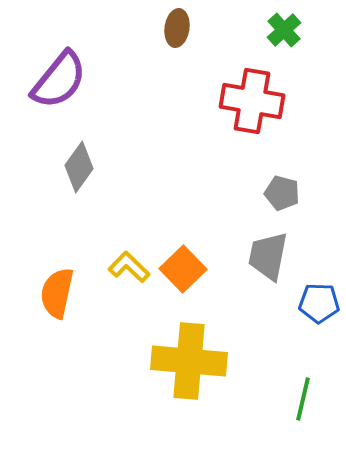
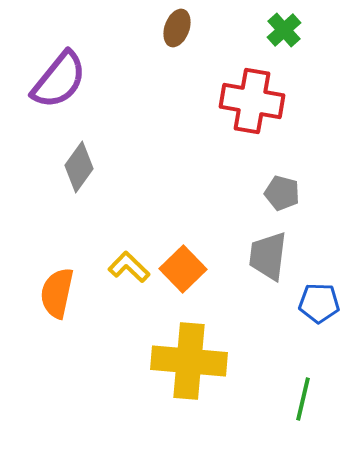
brown ellipse: rotated 12 degrees clockwise
gray trapezoid: rotated 4 degrees counterclockwise
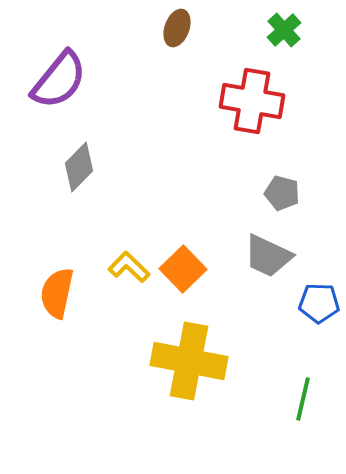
gray diamond: rotated 9 degrees clockwise
gray trapezoid: rotated 72 degrees counterclockwise
yellow cross: rotated 6 degrees clockwise
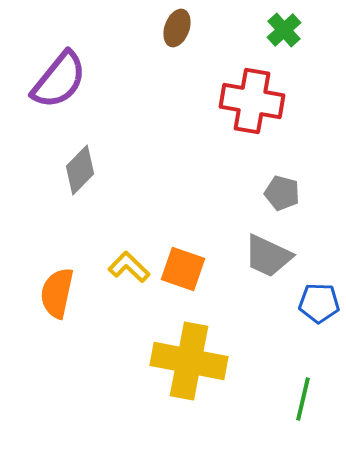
gray diamond: moved 1 px right, 3 px down
orange square: rotated 27 degrees counterclockwise
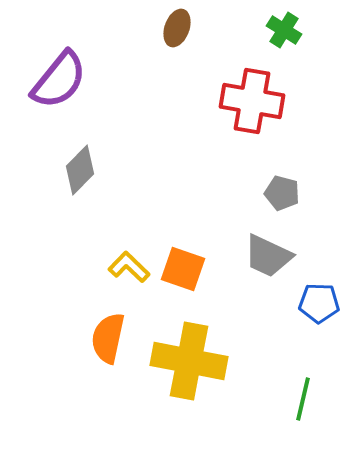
green cross: rotated 16 degrees counterclockwise
orange semicircle: moved 51 px right, 45 px down
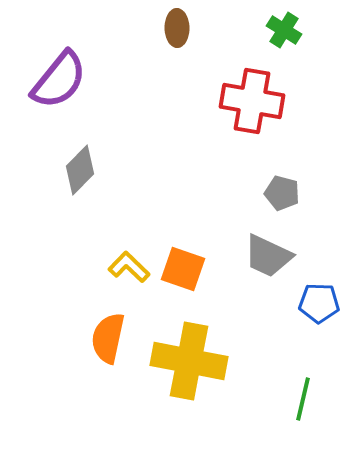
brown ellipse: rotated 21 degrees counterclockwise
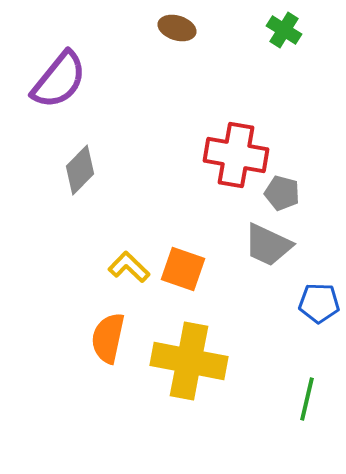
brown ellipse: rotated 72 degrees counterclockwise
red cross: moved 16 px left, 54 px down
gray trapezoid: moved 11 px up
green line: moved 4 px right
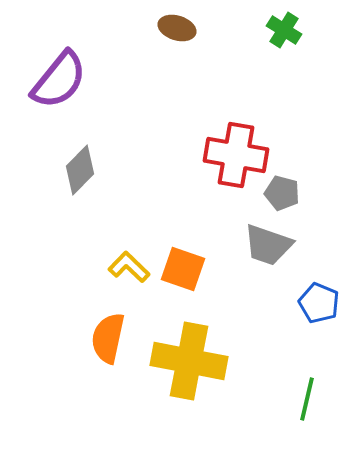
gray trapezoid: rotated 6 degrees counterclockwise
blue pentagon: rotated 21 degrees clockwise
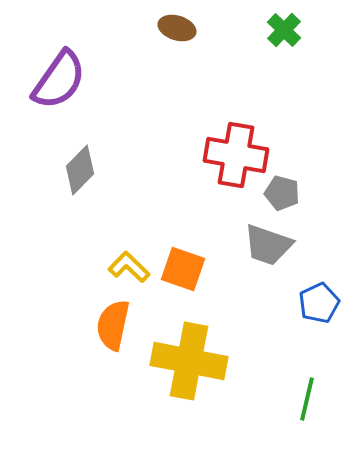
green cross: rotated 12 degrees clockwise
purple semicircle: rotated 4 degrees counterclockwise
blue pentagon: rotated 24 degrees clockwise
orange semicircle: moved 5 px right, 13 px up
